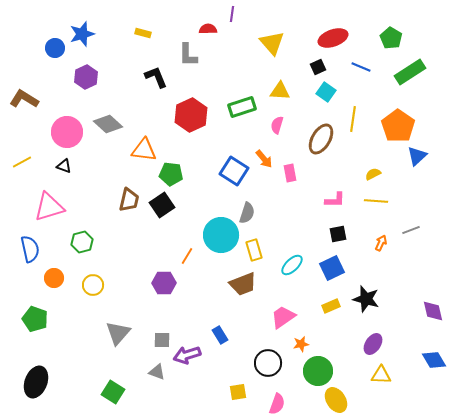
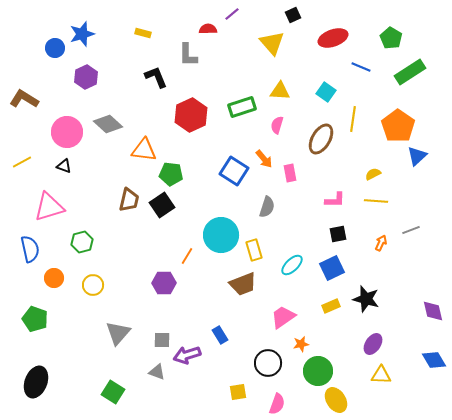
purple line at (232, 14): rotated 42 degrees clockwise
black square at (318, 67): moved 25 px left, 52 px up
gray semicircle at (247, 213): moved 20 px right, 6 px up
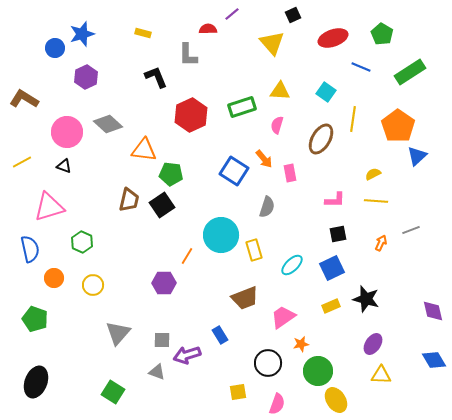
green pentagon at (391, 38): moved 9 px left, 4 px up
green hexagon at (82, 242): rotated 20 degrees counterclockwise
brown trapezoid at (243, 284): moved 2 px right, 14 px down
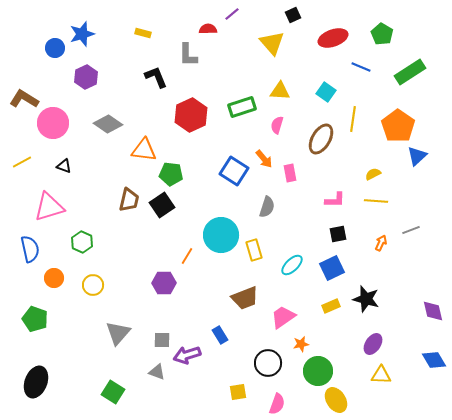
gray diamond at (108, 124): rotated 8 degrees counterclockwise
pink circle at (67, 132): moved 14 px left, 9 px up
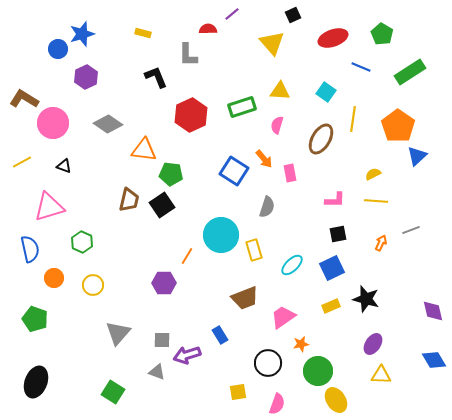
blue circle at (55, 48): moved 3 px right, 1 px down
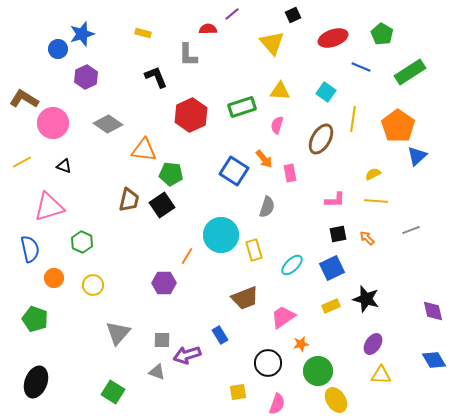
orange arrow at (381, 243): moved 14 px left, 5 px up; rotated 70 degrees counterclockwise
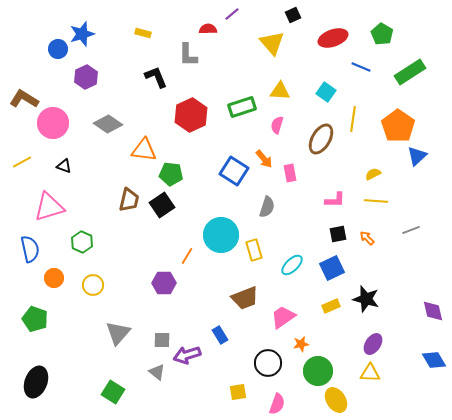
gray triangle at (157, 372): rotated 18 degrees clockwise
yellow triangle at (381, 375): moved 11 px left, 2 px up
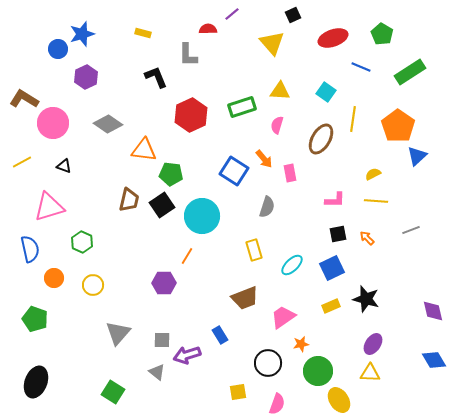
cyan circle at (221, 235): moved 19 px left, 19 px up
yellow ellipse at (336, 400): moved 3 px right
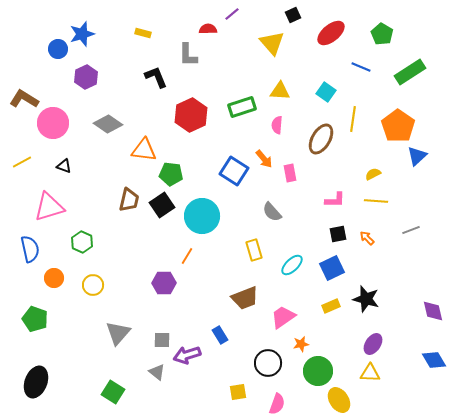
red ellipse at (333, 38): moved 2 px left, 5 px up; rotated 20 degrees counterclockwise
pink semicircle at (277, 125): rotated 12 degrees counterclockwise
gray semicircle at (267, 207): moved 5 px right, 5 px down; rotated 120 degrees clockwise
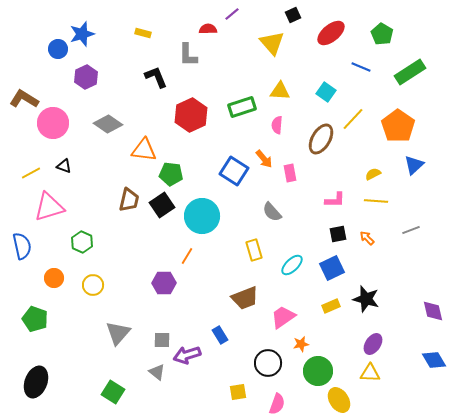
yellow line at (353, 119): rotated 35 degrees clockwise
blue triangle at (417, 156): moved 3 px left, 9 px down
yellow line at (22, 162): moved 9 px right, 11 px down
blue semicircle at (30, 249): moved 8 px left, 3 px up
